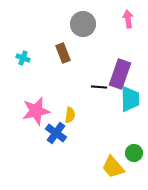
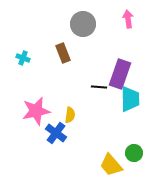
yellow trapezoid: moved 2 px left, 2 px up
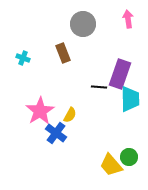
pink star: moved 4 px right; rotated 20 degrees counterclockwise
yellow semicircle: rotated 21 degrees clockwise
green circle: moved 5 px left, 4 px down
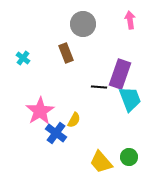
pink arrow: moved 2 px right, 1 px down
brown rectangle: moved 3 px right
cyan cross: rotated 16 degrees clockwise
cyan trapezoid: rotated 20 degrees counterclockwise
yellow semicircle: moved 4 px right, 5 px down
yellow trapezoid: moved 10 px left, 3 px up
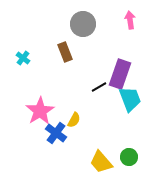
brown rectangle: moved 1 px left, 1 px up
black line: rotated 35 degrees counterclockwise
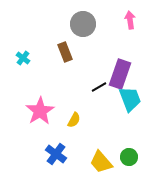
blue cross: moved 21 px down
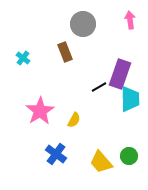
cyan trapezoid: rotated 20 degrees clockwise
green circle: moved 1 px up
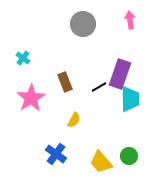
brown rectangle: moved 30 px down
pink star: moved 9 px left, 13 px up
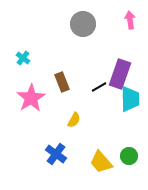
brown rectangle: moved 3 px left
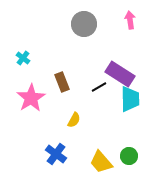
gray circle: moved 1 px right
purple rectangle: rotated 76 degrees counterclockwise
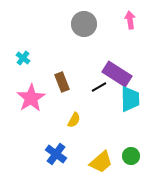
purple rectangle: moved 3 px left
green circle: moved 2 px right
yellow trapezoid: rotated 90 degrees counterclockwise
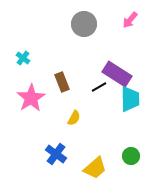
pink arrow: rotated 132 degrees counterclockwise
yellow semicircle: moved 2 px up
yellow trapezoid: moved 6 px left, 6 px down
